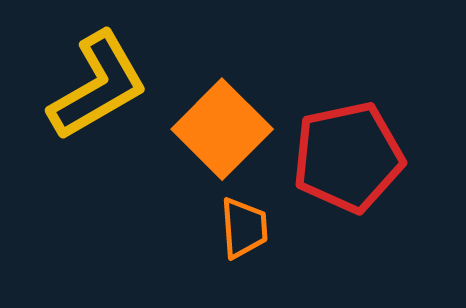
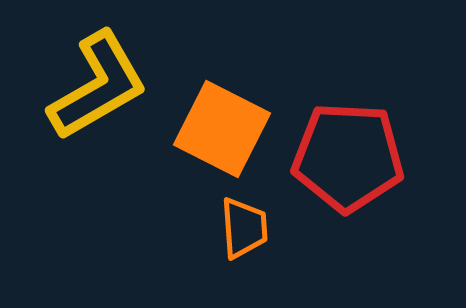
orange square: rotated 18 degrees counterclockwise
red pentagon: rotated 15 degrees clockwise
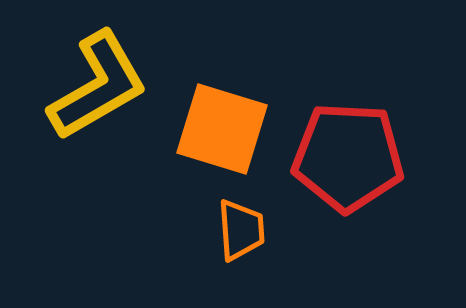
orange square: rotated 10 degrees counterclockwise
orange trapezoid: moved 3 px left, 2 px down
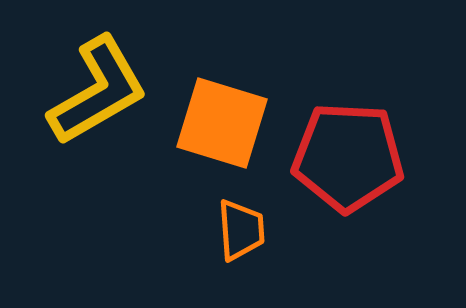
yellow L-shape: moved 5 px down
orange square: moved 6 px up
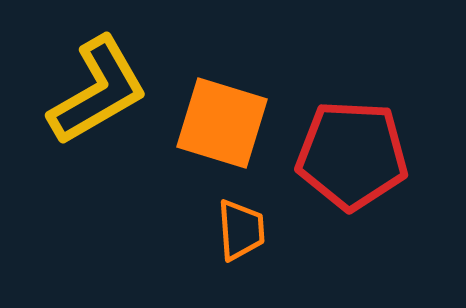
red pentagon: moved 4 px right, 2 px up
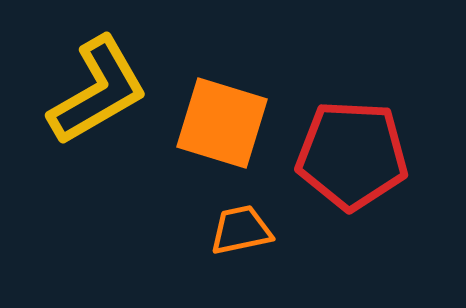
orange trapezoid: rotated 98 degrees counterclockwise
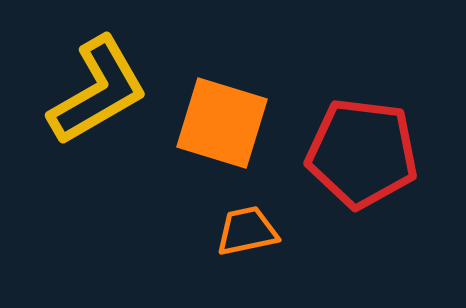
red pentagon: moved 10 px right, 2 px up; rotated 4 degrees clockwise
orange trapezoid: moved 6 px right, 1 px down
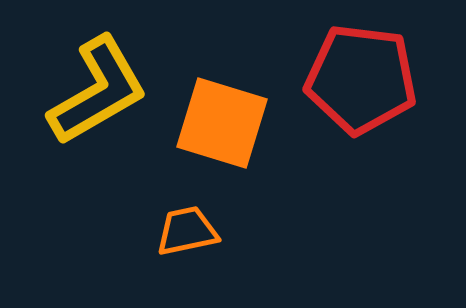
red pentagon: moved 1 px left, 74 px up
orange trapezoid: moved 60 px left
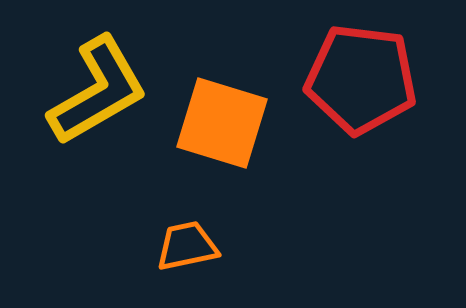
orange trapezoid: moved 15 px down
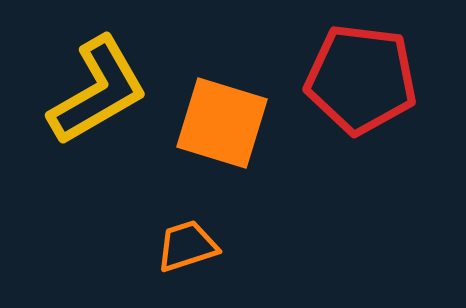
orange trapezoid: rotated 6 degrees counterclockwise
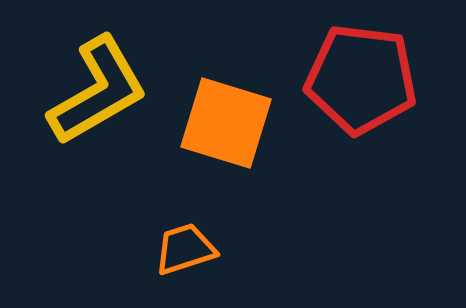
orange square: moved 4 px right
orange trapezoid: moved 2 px left, 3 px down
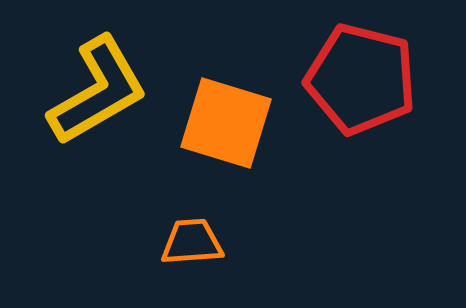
red pentagon: rotated 7 degrees clockwise
orange trapezoid: moved 7 px right, 7 px up; rotated 14 degrees clockwise
